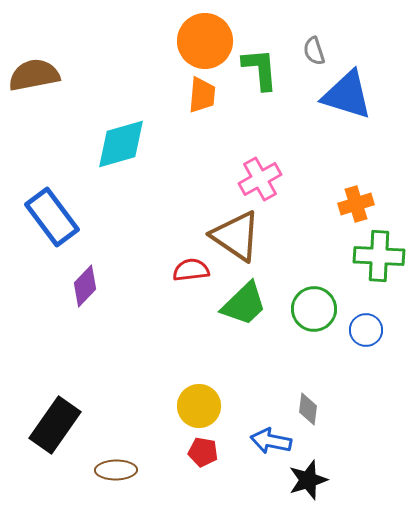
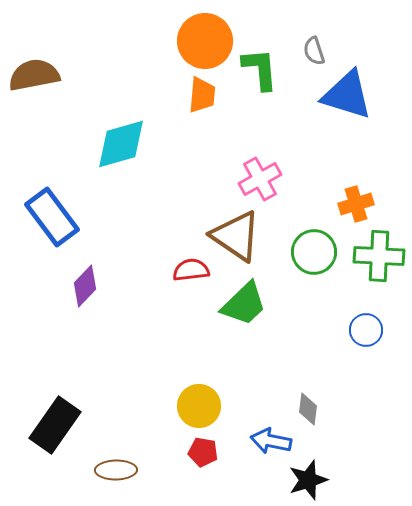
green circle: moved 57 px up
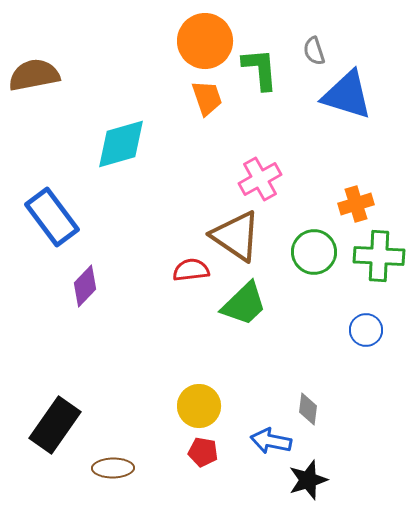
orange trapezoid: moved 5 px right, 3 px down; rotated 24 degrees counterclockwise
brown ellipse: moved 3 px left, 2 px up
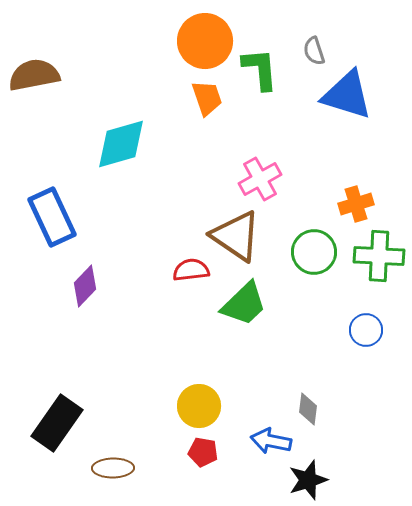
blue rectangle: rotated 12 degrees clockwise
black rectangle: moved 2 px right, 2 px up
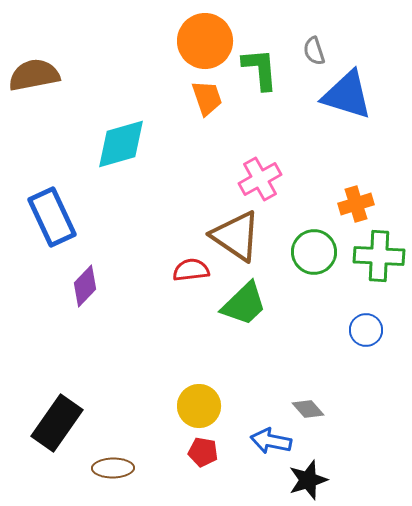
gray diamond: rotated 48 degrees counterclockwise
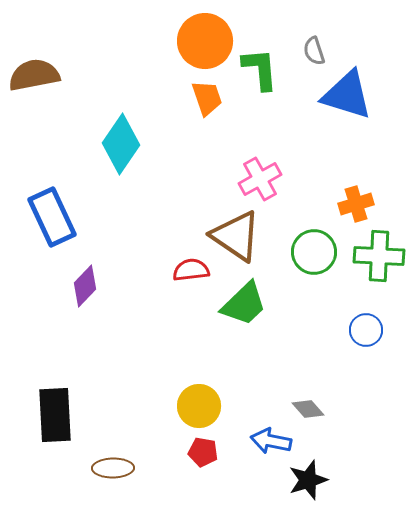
cyan diamond: rotated 40 degrees counterclockwise
black rectangle: moved 2 px left, 8 px up; rotated 38 degrees counterclockwise
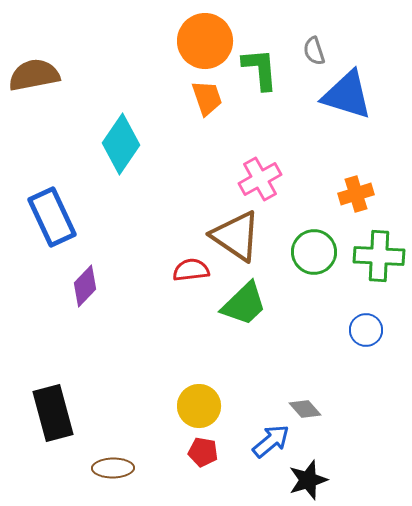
orange cross: moved 10 px up
gray diamond: moved 3 px left
black rectangle: moved 2 px left, 2 px up; rotated 12 degrees counterclockwise
blue arrow: rotated 129 degrees clockwise
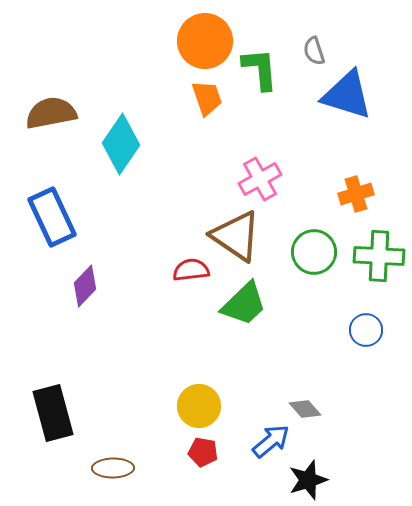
brown semicircle: moved 17 px right, 38 px down
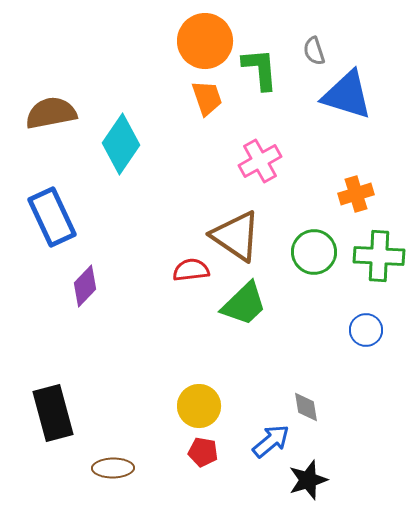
pink cross: moved 18 px up
gray diamond: moved 1 px right, 2 px up; rotated 32 degrees clockwise
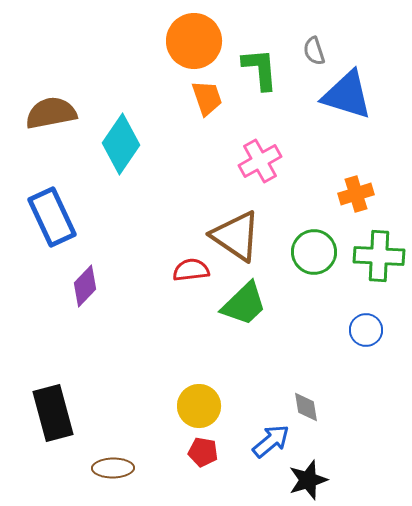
orange circle: moved 11 px left
